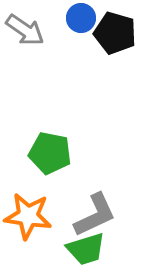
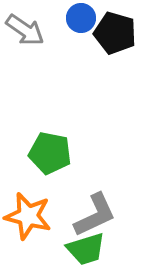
orange star: rotated 6 degrees clockwise
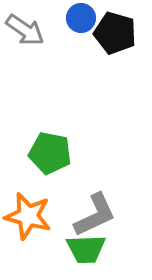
green trapezoid: rotated 15 degrees clockwise
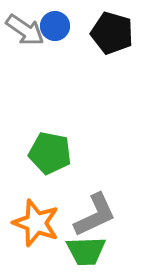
blue circle: moved 26 px left, 8 px down
black pentagon: moved 3 px left
orange star: moved 8 px right, 7 px down; rotated 6 degrees clockwise
green trapezoid: moved 2 px down
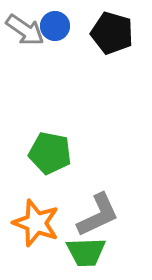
gray L-shape: moved 3 px right
green trapezoid: moved 1 px down
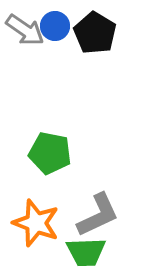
black pentagon: moved 17 px left; rotated 15 degrees clockwise
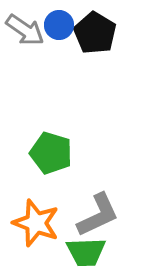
blue circle: moved 4 px right, 1 px up
green pentagon: moved 1 px right; rotated 6 degrees clockwise
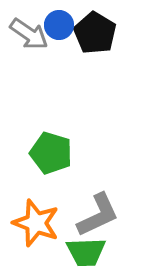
gray arrow: moved 4 px right, 4 px down
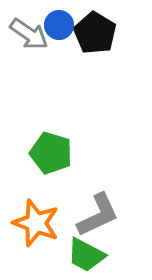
green trapezoid: moved 3 px down; rotated 30 degrees clockwise
